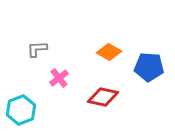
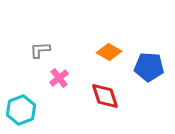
gray L-shape: moved 3 px right, 1 px down
red diamond: moved 2 px right, 1 px up; rotated 60 degrees clockwise
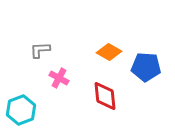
blue pentagon: moved 3 px left
pink cross: rotated 24 degrees counterclockwise
red diamond: rotated 12 degrees clockwise
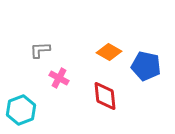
blue pentagon: moved 1 px up; rotated 8 degrees clockwise
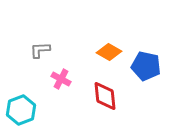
pink cross: moved 2 px right, 1 px down
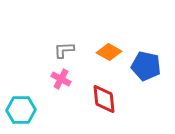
gray L-shape: moved 24 px right
red diamond: moved 1 px left, 3 px down
cyan hexagon: rotated 20 degrees clockwise
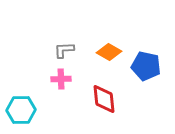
pink cross: rotated 30 degrees counterclockwise
